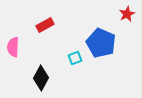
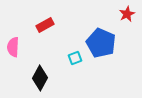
black diamond: moved 1 px left
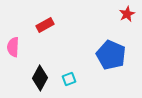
blue pentagon: moved 10 px right, 12 px down
cyan square: moved 6 px left, 21 px down
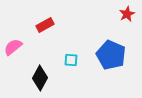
pink semicircle: rotated 48 degrees clockwise
cyan square: moved 2 px right, 19 px up; rotated 24 degrees clockwise
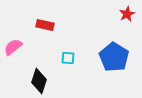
red rectangle: rotated 42 degrees clockwise
blue pentagon: moved 3 px right, 2 px down; rotated 8 degrees clockwise
cyan square: moved 3 px left, 2 px up
black diamond: moved 1 px left, 3 px down; rotated 10 degrees counterclockwise
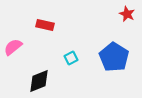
red star: rotated 21 degrees counterclockwise
cyan square: moved 3 px right; rotated 32 degrees counterclockwise
black diamond: rotated 50 degrees clockwise
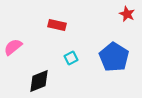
red rectangle: moved 12 px right
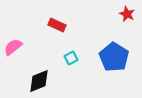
red rectangle: rotated 12 degrees clockwise
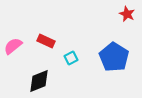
red rectangle: moved 11 px left, 16 px down
pink semicircle: moved 1 px up
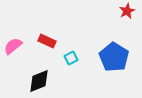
red star: moved 3 px up; rotated 21 degrees clockwise
red rectangle: moved 1 px right
